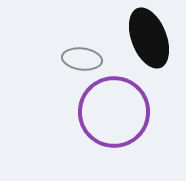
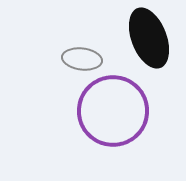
purple circle: moved 1 px left, 1 px up
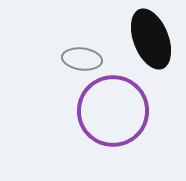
black ellipse: moved 2 px right, 1 px down
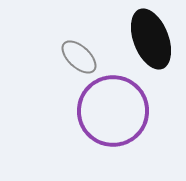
gray ellipse: moved 3 px left, 2 px up; rotated 36 degrees clockwise
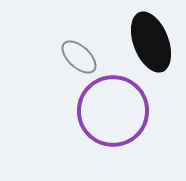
black ellipse: moved 3 px down
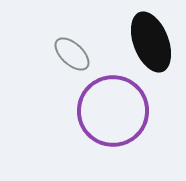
gray ellipse: moved 7 px left, 3 px up
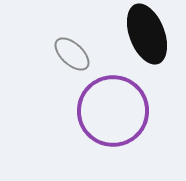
black ellipse: moved 4 px left, 8 px up
